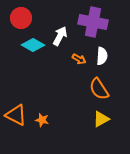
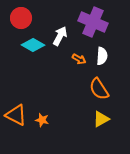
purple cross: rotated 12 degrees clockwise
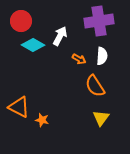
red circle: moved 3 px down
purple cross: moved 6 px right, 1 px up; rotated 32 degrees counterclockwise
orange semicircle: moved 4 px left, 3 px up
orange triangle: moved 3 px right, 8 px up
yellow triangle: moved 1 px up; rotated 24 degrees counterclockwise
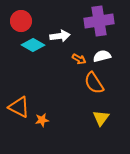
white arrow: rotated 54 degrees clockwise
white semicircle: rotated 108 degrees counterclockwise
orange semicircle: moved 1 px left, 3 px up
orange star: rotated 24 degrees counterclockwise
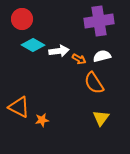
red circle: moved 1 px right, 2 px up
white arrow: moved 1 px left, 15 px down
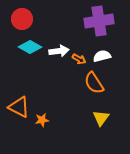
cyan diamond: moved 3 px left, 2 px down
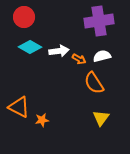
red circle: moved 2 px right, 2 px up
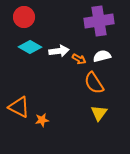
yellow triangle: moved 2 px left, 5 px up
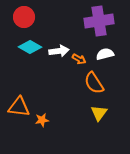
white semicircle: moved 3 px right, 2 px up
orange triangle: rotated 20 degrees counterclockwise
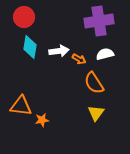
cyan diamond: rotated 70 degrees clockwise
orange triangle: moved 2 px right, 1 px up
yellow triangle: moved 3 px left
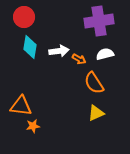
yellow triangle: rotated 30 degrees clockwise
orange star: moved 9 px left, 6 px down
